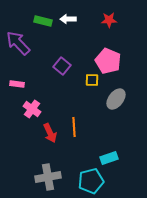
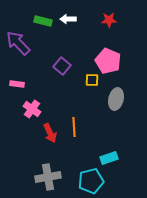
gray ellipse: rotated 25 degrees counterclockwise
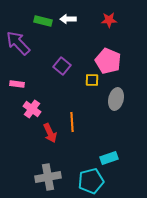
orange line: moved 2 px left, 5 px up
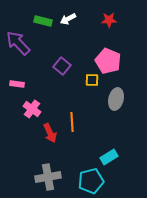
white arrow: rotated 28 degrees counterclockwise
cyan rectangle: moved 1 px up; rotated 12 degrees counterclockwise
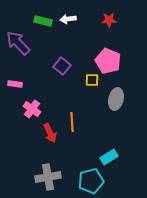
white arrow: rotated 21 degrees clockwise
pink rectangle: moved 2 px left
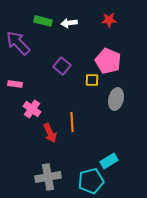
white arrow: moved 1 px right, 4 px down
cyan rectangle: moved 4 px down
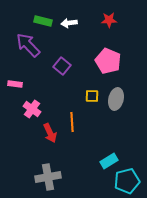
purple arrow: moved 10 px right, 2 px down
yellow square: moved 16 px down
cyan pentagon: moved 36 px right
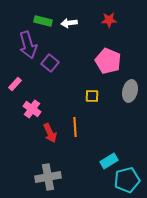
purple arrow: rotated 152 degrees counterclockwise
purple square: moved 12 px left, 3 px up
pink rectangle: rotated 56 degrees counterclockwise
gray ellipse: moved 14 px right, 8 px up
orange line: moved 3 px right, 5 px down
cyan pentagon: moved 1 px up
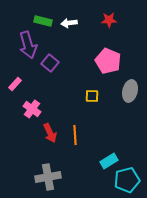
orange line: moved 8 px down
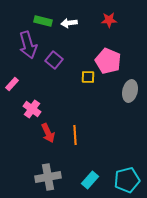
purple square: moved 4 px right, 3 px up
pink rectangle: moved 3 px left
yellow square: moved 4 px left, 19 px up
red arrow: moved 2 px left
cyan rectangle: moved 19 px left, 19 px down; rotated 18 degrees counterclockwise
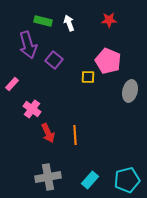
white arrow: rotated 77 degrees clockwise
